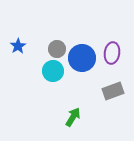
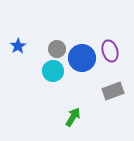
purple ellipse: moved 2 px left, 2 px up; rotated 25 degrees counterclockwise
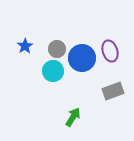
blue star: moved 7 px right
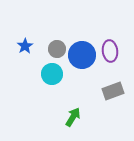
purple ellipse: rotated 10 degrees clockwise
blue circle: moved 3 px up
cyan circle: moved 1 px left, 3 px down
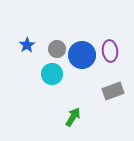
blue star: moved 2 px right, 1 px up
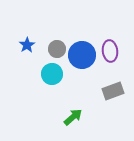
green arrow: rotated 18 degrees clockwise
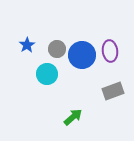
cyan circle: moved 5 px left
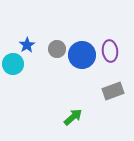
cyan circle: moved 34 px left, 10 px up
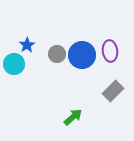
gray circle: moved 5 px down
cyan circle: moved 1 px right
gray rectangle: rotated 25 degrees counterclockwise
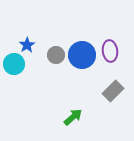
gray circle: moved 1 px left, 1 px down
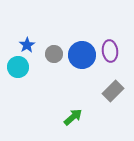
gray circle: moved 2 px left, 1 px up
cyan circle: moved 4 px right, 3 px down
